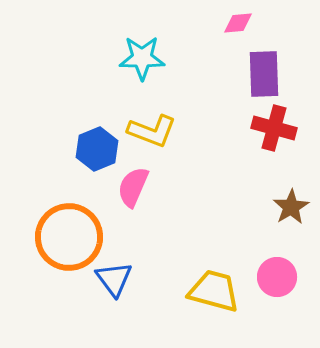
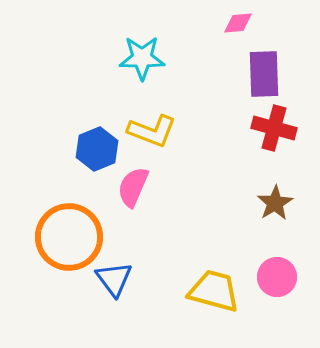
brown star: moved 16 px left, 4 px up
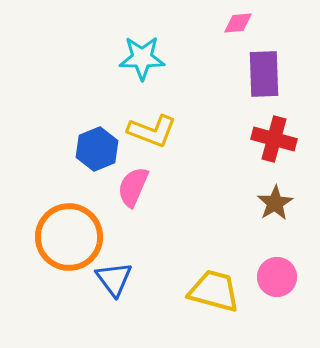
red cross: moved 11 px down
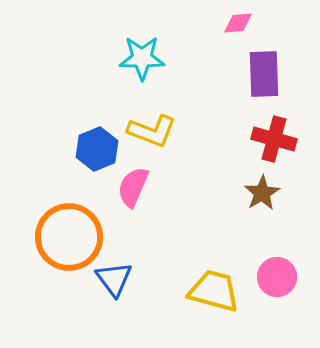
brown star: moved 13 px left, 10 px up
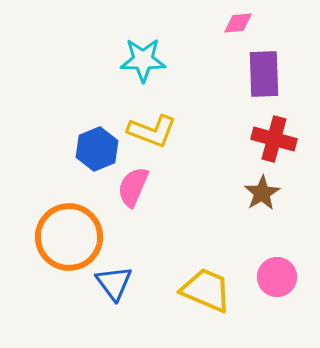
cyan star: moved 1 px right, 2 px down
blue triangle: moved 4 px down
yellow trapezoid: moved 8 px left, 1 px up; rotated 8 degrees clockwise
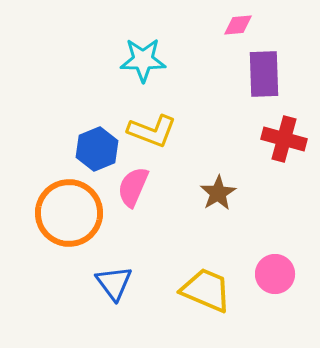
pink diamond: moved 2 px down
red cross: moved 10 px right
brown star: moved 44 px left
orange circle: moved 24 px up
pink circle: moved 2 px left, 3 px up
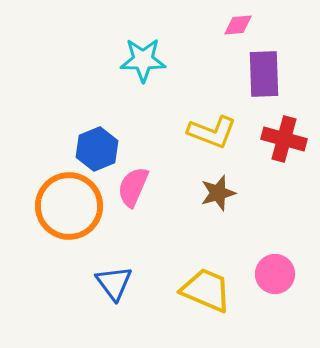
yellow L-shape: moved 60 px right, 1 px down
brown star: rotated 15 degrees clockwise
orange circle: moved 7 px up
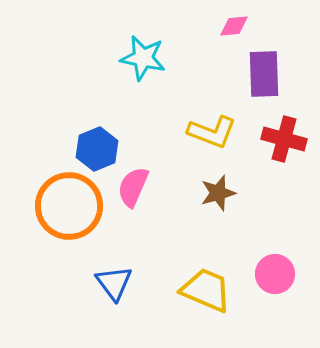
pink diamond: moved 4 px left, 1 px down
cyan star: moved 2 px up; rotated 12 degrees clockwise
